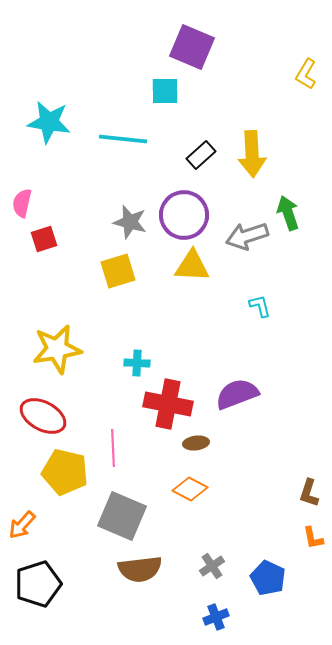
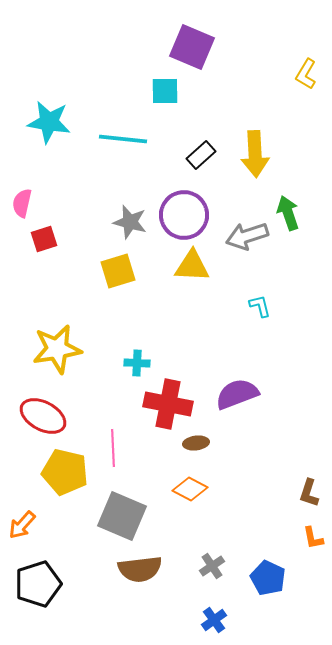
yellow arrow: moved 3 px right
blue cross: moved 2 px left, 3 px down; rotated 15 degrees counterclockwise
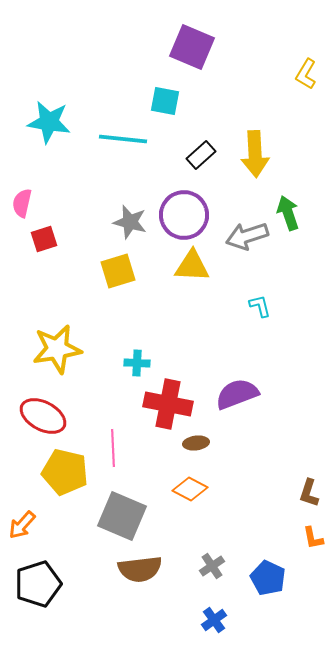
cyan square: moved 10 px down; rotated 12 degrees clockwise
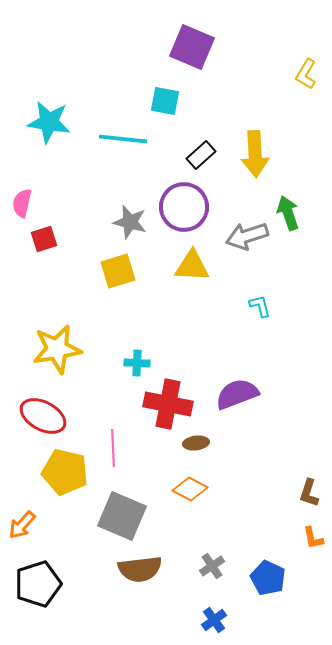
purple circle: moved 8 px up
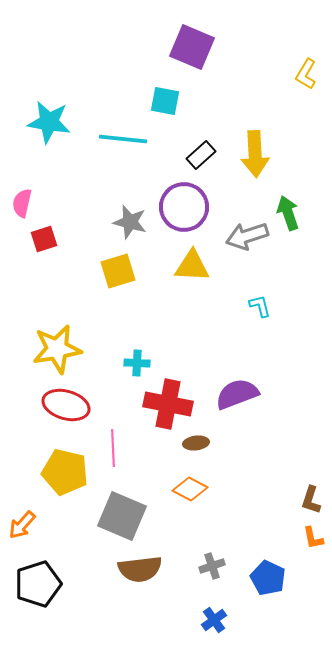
red ellipse: moved 23 px right, 11 px up; rotated 12 degrees counterclockwise
brown L-shape: moved 2 px right, 7 px down
gray cross: rotated 15 degrees clockwise
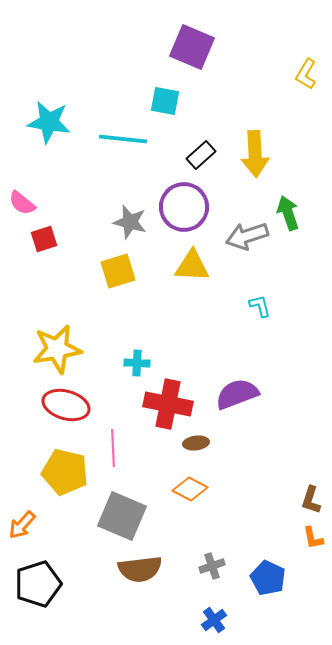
pink semicircle: rotated 64 degrees counterclockwise
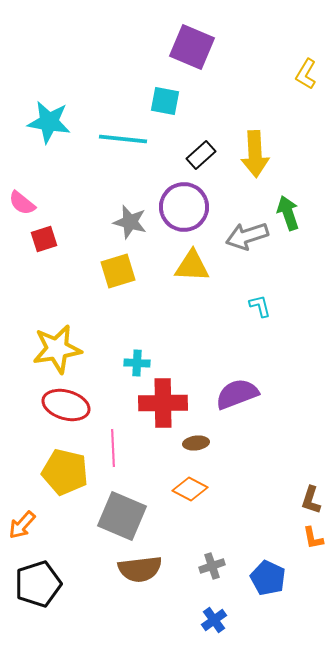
red cross: moved 5 px left, 1 px up; rotated 12 degrees counterclockwise
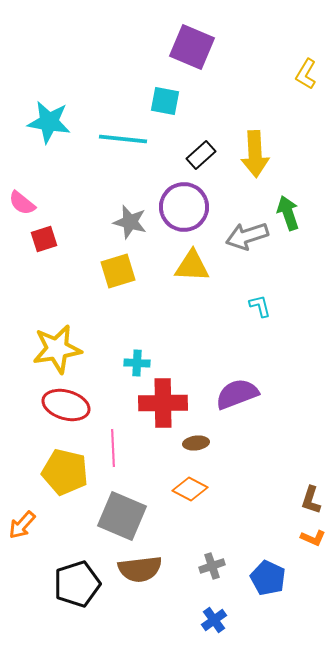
orange L-shape: rotated 55 degrees counterclockwise
black pentagon: moved 39 px right
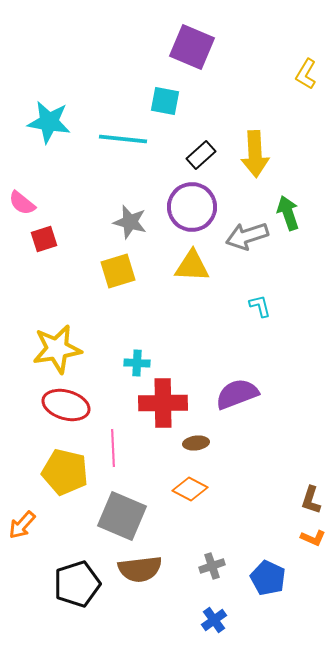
purple circle: moved 8 px right
